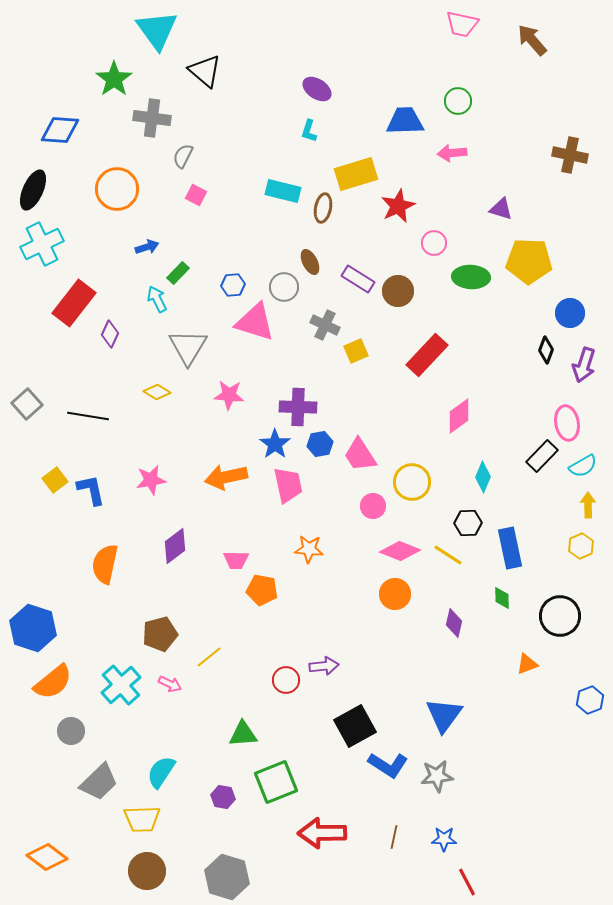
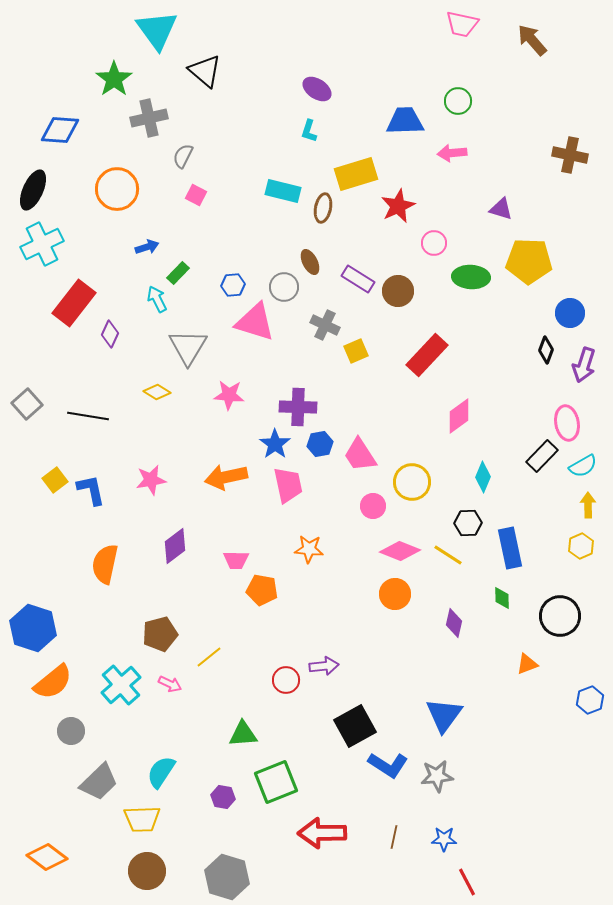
gray cross at (152, 118): moved 3 px left; rotated 21 degrees counterclockwise
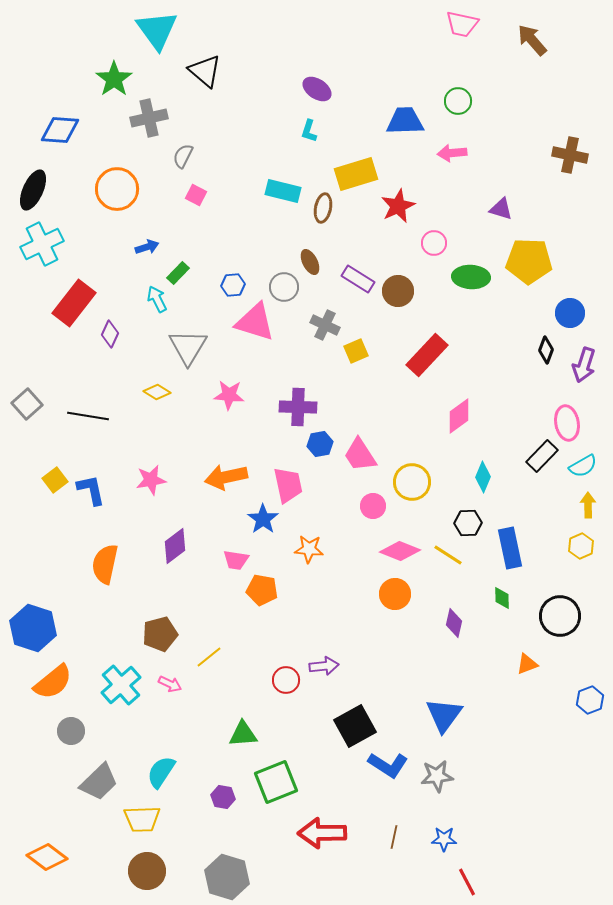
blue star at (275, 444): moved 12 px left, 75 px down
pink trapezoid at (236, 560): rotated 8 degrees clockwise
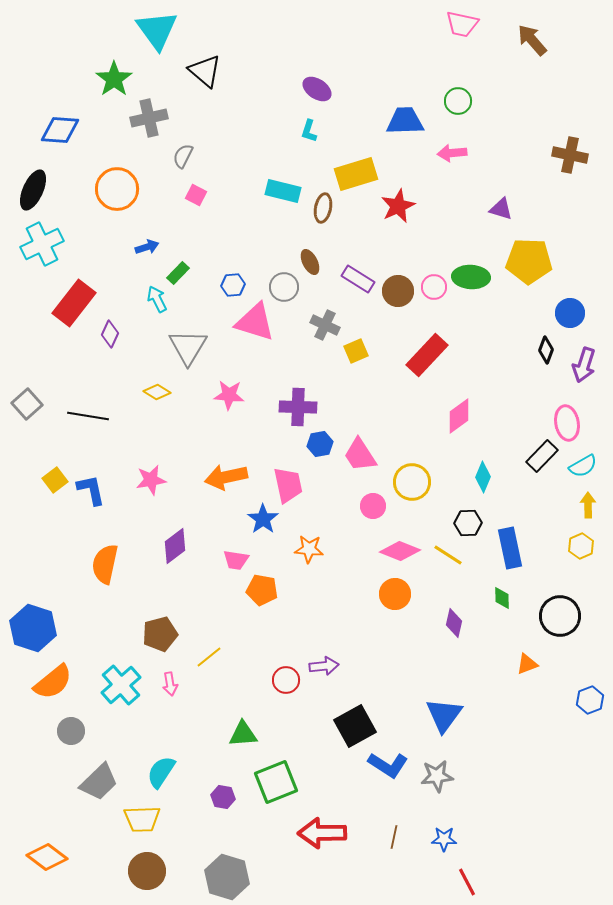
pink circle at (434, 243): moved 44 px down
pink arrow at (170, 684): rotated 55 degrees clockwise
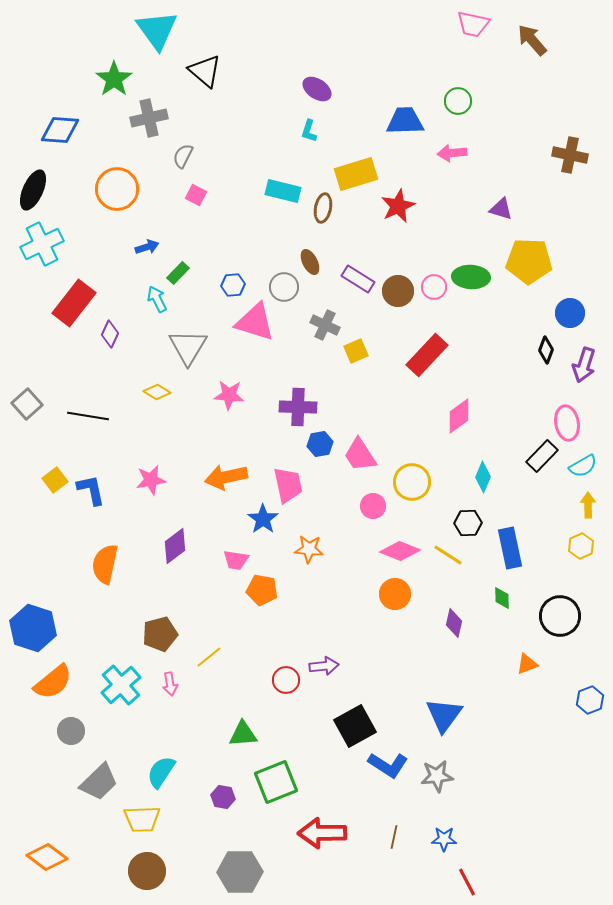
pink trapezoid at (462, 24): moved 11 px right
gray hexagon at (227, 877): moved 13 px right, 5 px up; rotated 18 degrees counterclockwise
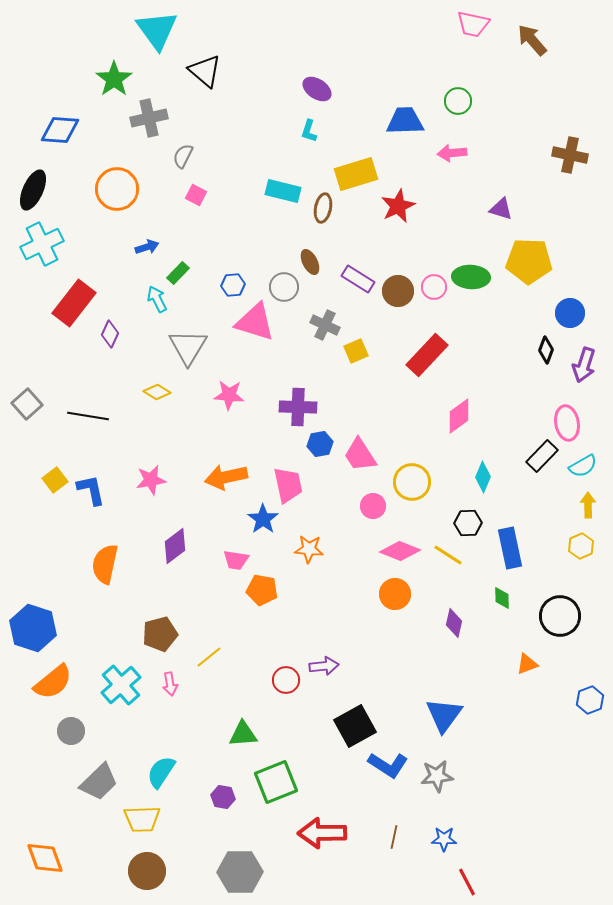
orange diamond at (47, 857): moved 2 px left, 1 px down; rotated 33 degrees clockwise
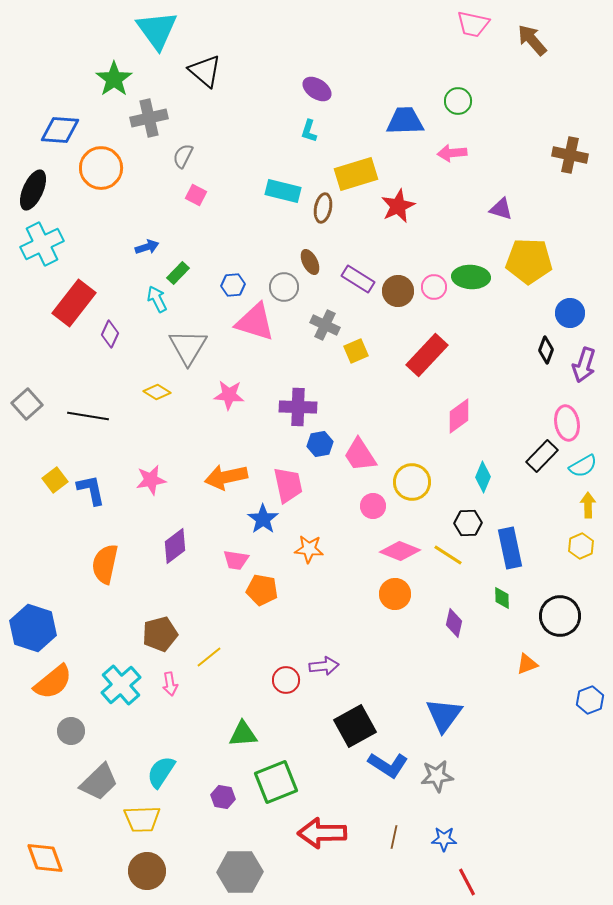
orange circle at (117, 189): moved 16 px left, 21 px up
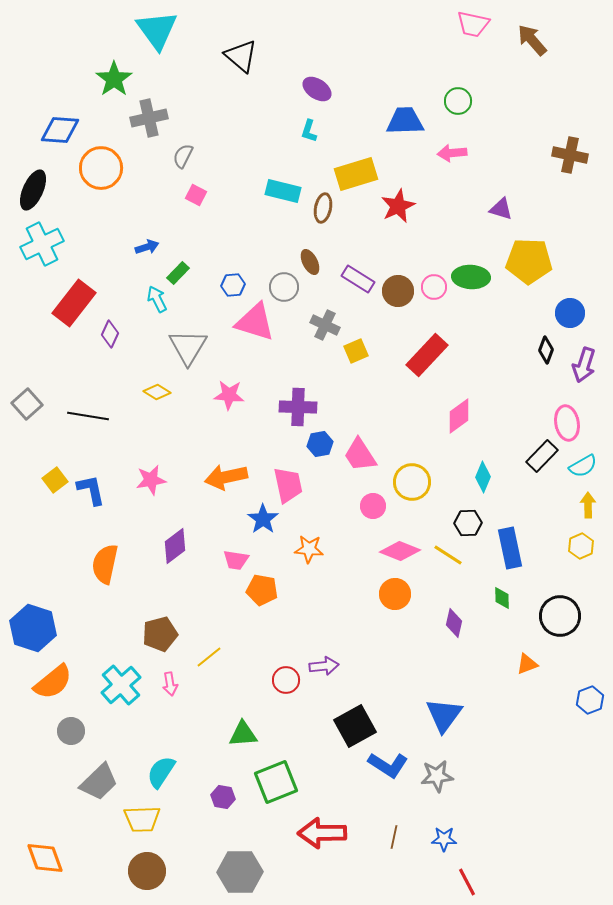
black triangle at (205, 71): moved 36 px right, 15 px up
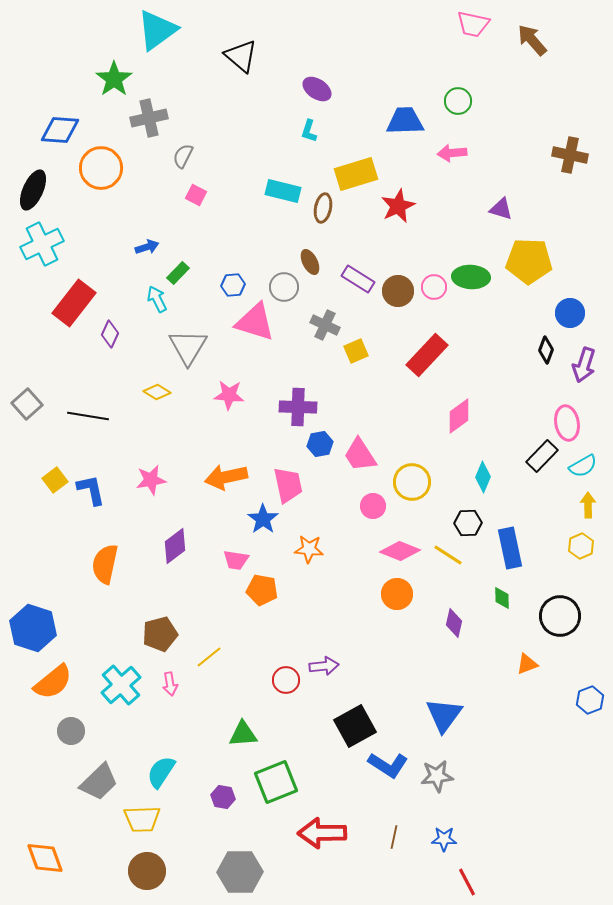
cyan triangle at (157, 30): rotated 30 degrees clockwise
orange circle at (395, 594): moved 2 px right
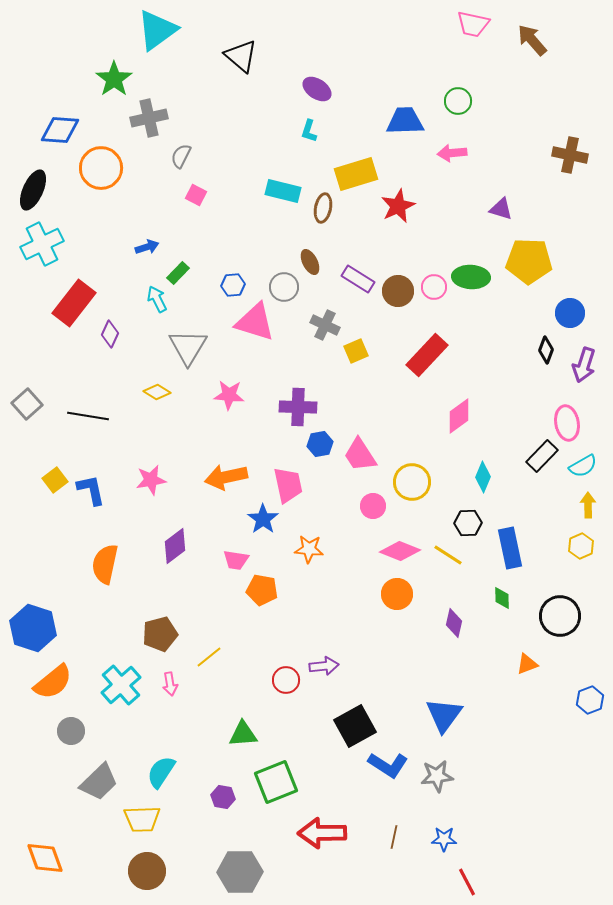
gray semicircle at (183, 156): moved 2 px left
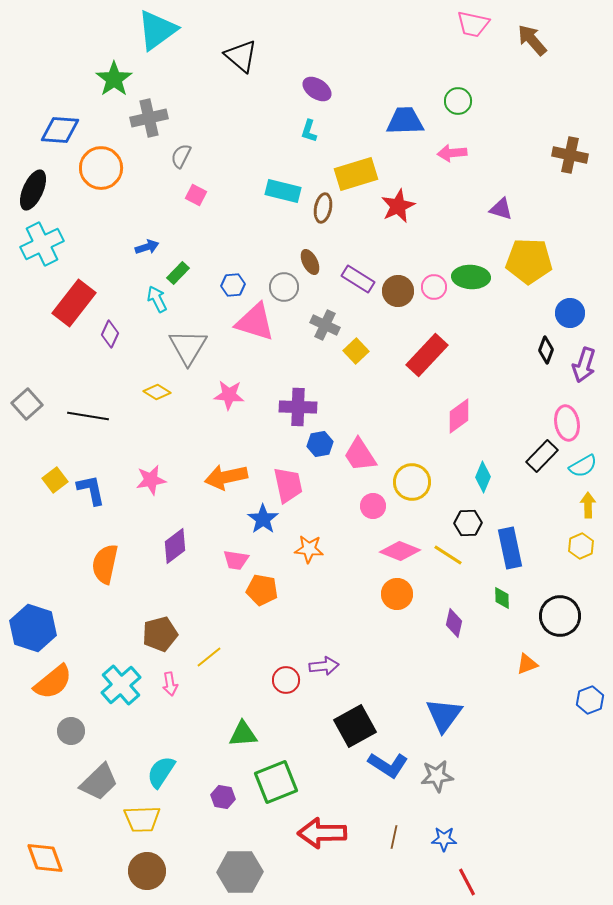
yellow square at (356, 351): rotated 20 degrees counterclockwise
